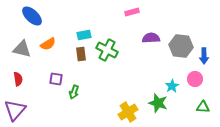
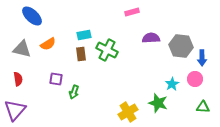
blue arrow: moved 2 px left, 2 px down
cyan star: moved 2 px up
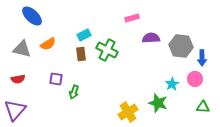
pink rectangle: moved 6 px down
cyan rectangle: rotated 16 degrees counterclockwise
red semicircle: rotated 88 degrees clockwise
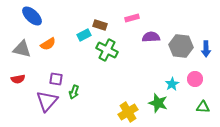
purple semicircle: moved 1 px up
brown rectangle: moved 19 px right, 29 px up; rotated 64 degrees counterclockwise
blue arrow: moved 4 px right, 9 px up
purple triangle: moved 32 px right, 9 px up
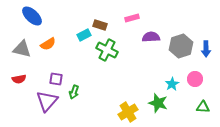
gray hexagon: rotated 25 degrees counterclockwise
red semicircle: moved 1 px right
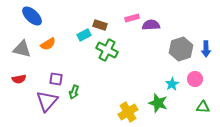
purple semicircle: moved 12 px up
gray hexagon: moved 3 px down
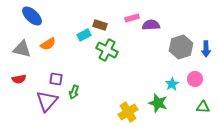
gray hexagon: moved 2 px up
